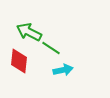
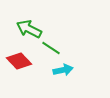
green arrow: moved 3 px up
red diamond: rotated 50 degrees counterclockwise
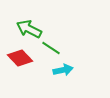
red diamond: moved 1 px right, 3 px up
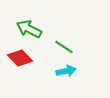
green line: moved 13 px right, 1 px up
cyan arrow: moved 3 px right, 1 px down
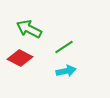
green line: rotated 66 degrees counterclockwise
red diamond: rotated 20 degrees counterclockwise
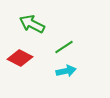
green arrow: moved 3 px right, 5 px up
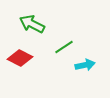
cyan arrow: moved 19 px right, 6 px up
